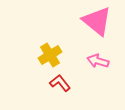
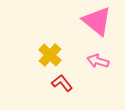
yellow cross: rotated 15 degrees counterclockwise
red L-shape: moved 2 px right
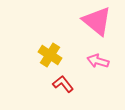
yellow cross: rotated 10 degrees counterclockwise
red L-shape: moved 1 px right, 1 px down
